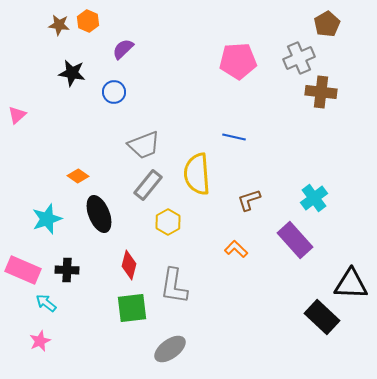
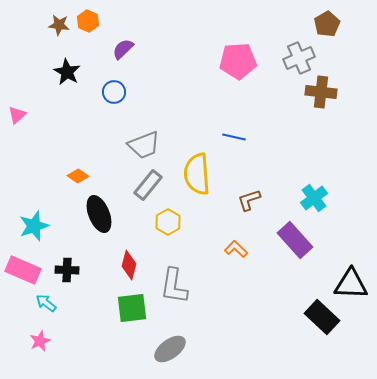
black star: moved 5 px left, 1 px up; rotated 20 degrees clockwise
cyan star: moved 13 px left, 7 px down
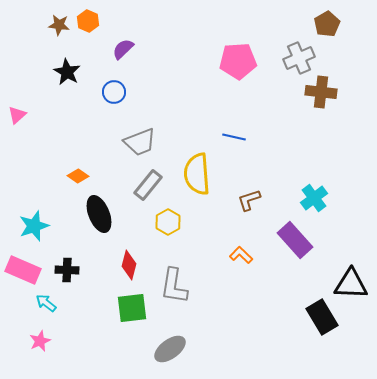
gray trapezoid: moved 4 px left, 3 px up
orange L-shape: moved 5 px right, 6 px down
black rectangle: rotated 16 degrees clockwise
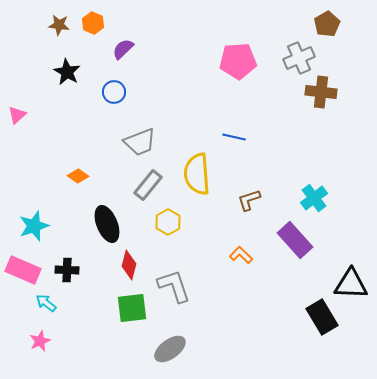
orange hexagon: moved 5 px right, 2 px down
black ellipse: moved 8 px right, 10 px down
gray L-shape: rotated 153 degrees clockwise
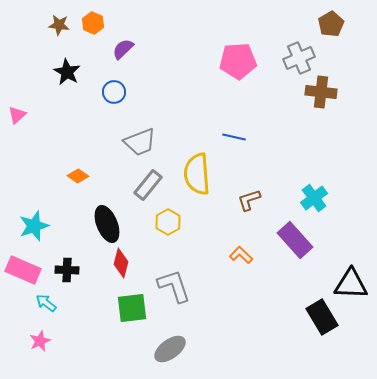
brown pentagon: moved 4 px right
red diamond: moved 8 px left, 2 px up
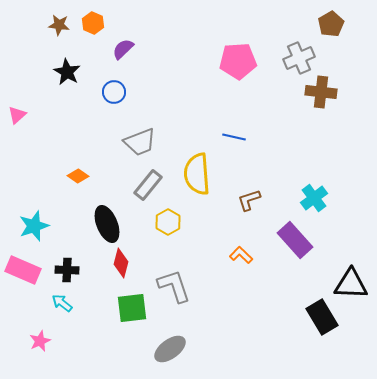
cyan arrow: moved 16 px right
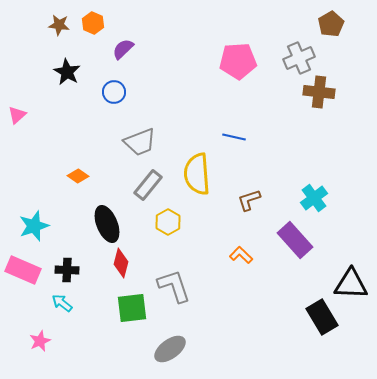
brown cross: moved 2 px left
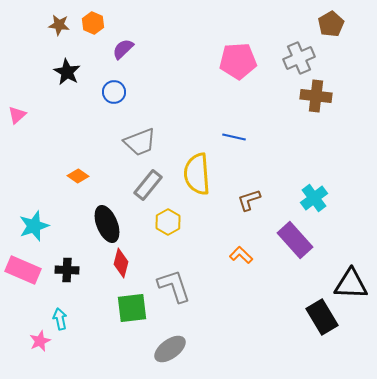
brown cross: moved 3 px left, 4 px down
cyan arrow: moved 2 px left, 16 px down; rotated 40 degrees clockwise
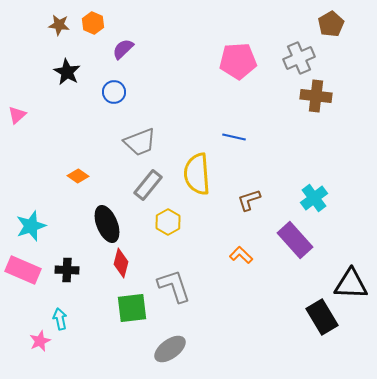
cyan star: moved 3 px left
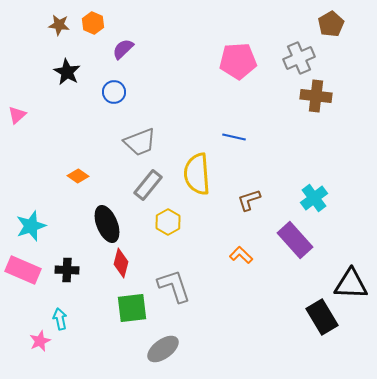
gray ellipse: moved 7 px left
